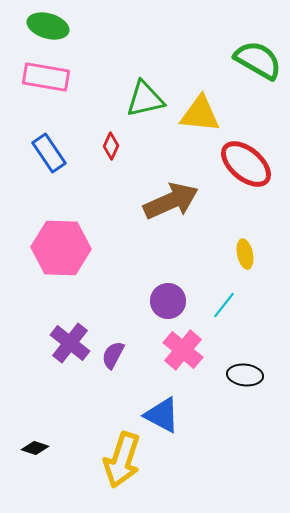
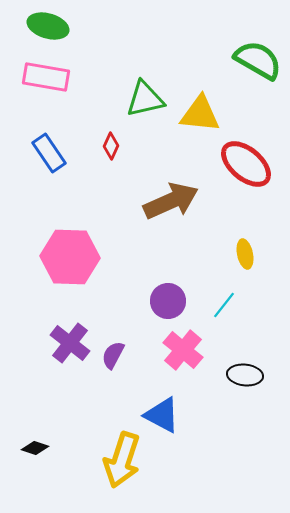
pink hexagon: moved 9 px right, 9 px down
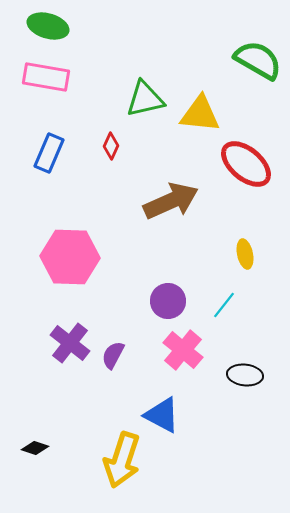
blue rectangle: rotated 57 degrees clockwise
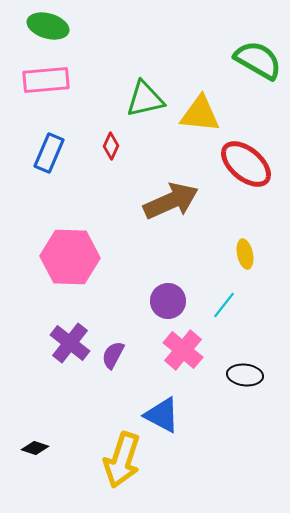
pink rectangle: moved 3 px down; rotated 15 degrees counterclockwise
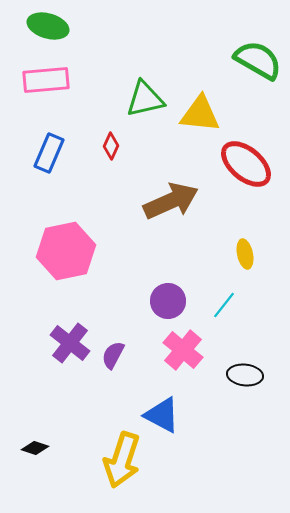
pink hexagon: moved 4 px left, 6 px up; rotated 14 degrees counterclockwise
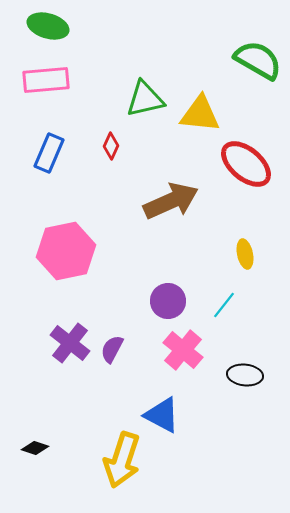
purple semicircle: moved 1 px left, 6 px up
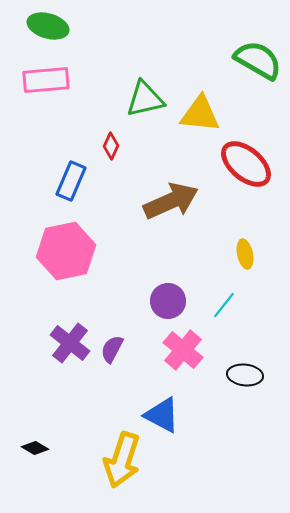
blue rectangle: moved 22 px right, 28 px down
black diamond: rotated 12 degrees clockwise
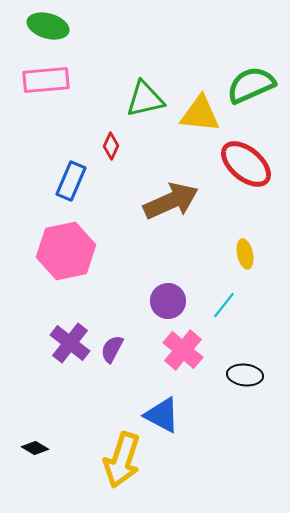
green semicircle: moved 7 px left, 25 px down; rotated 54 degrees counterclockwise
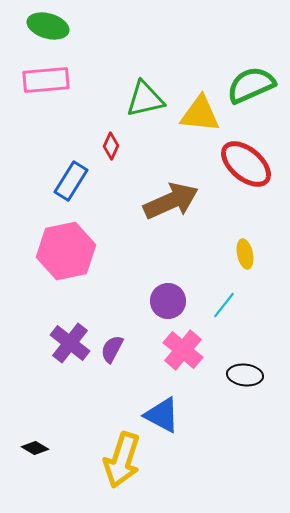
blue rectangle: rotated 9 degrees clockwise
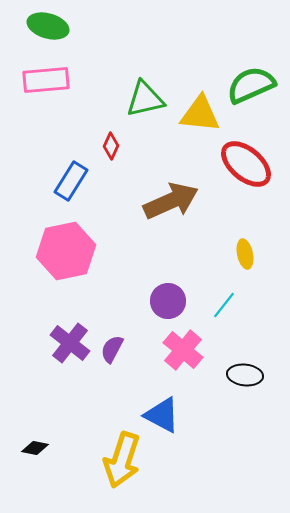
black diamond: rotated 20 degrees counterclockwise
